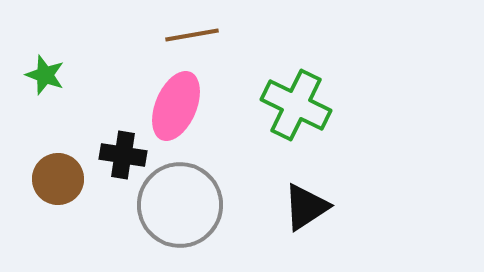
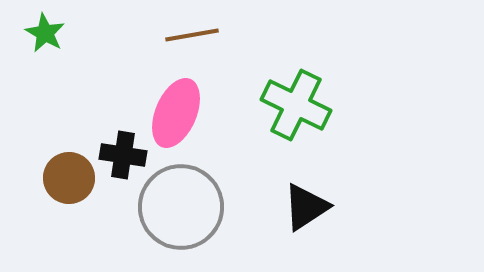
green star: moved 42 px up; rotated 9 degrees clockwise
pink ellipse: moved 7 px down
brown circle: moved 11 px right, 1 px up
gray circle: moved 1 px right, 2 px down
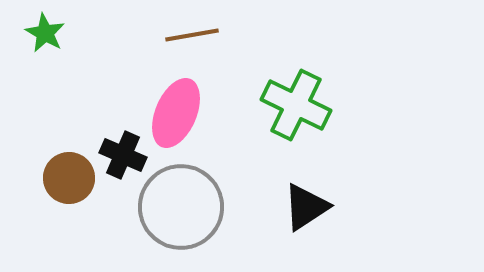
black cross: rotated 15 degrees clockwise
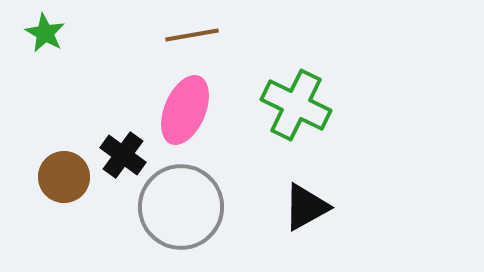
pink ellipse: moved 9 px right, 3 px up
black cross: rotated 12 degrees clockwise
brown circle: moved 5 px left, 1 px up
black triangle: rotated 4 degrees clockwise
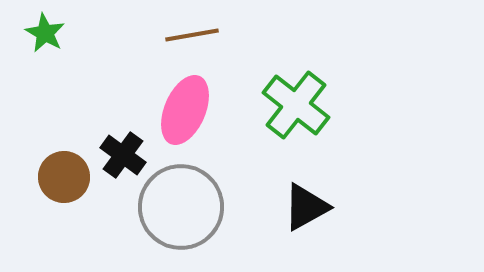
green cross: rotated 12 degrees clockwise
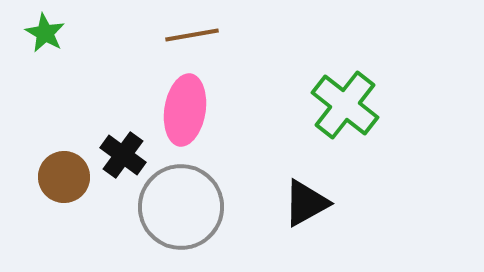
green cross: moved 49 px right
pink ellipse: rotated 14 degrees counterclockwise
black triangle: moved 4 px up
